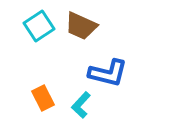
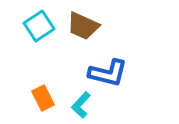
brown trapezoid: moved 2 px right
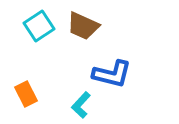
blue L-shape: moved 4 px right, 1 px down
orange rectangle: moved 17 px left, 4 px up
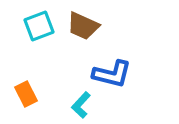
cyan square: rotated 12 degrees clockwise
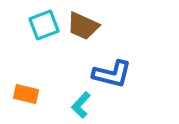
cyan square: moved 5 px right, 1 px up
orange rectangle: rotated 50 degrees counterclockwise
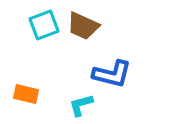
cyan L-shape: rotated 32 degrees clockwise
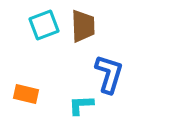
brown trapezoid: rotated 116 degrees counterclockwise
blue L-shape: moved 3 px left; rotated 87 degrees counterclockwise
cyan L-shape: rotated 12 degrees clockwise
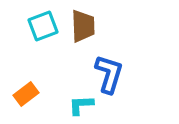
cyan square: moved 1 px left, 1 px down
orange rectangle: rotated 50 degrees counterclockwise
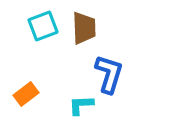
brown trapezoid: moved 1 px right, 2 px down
